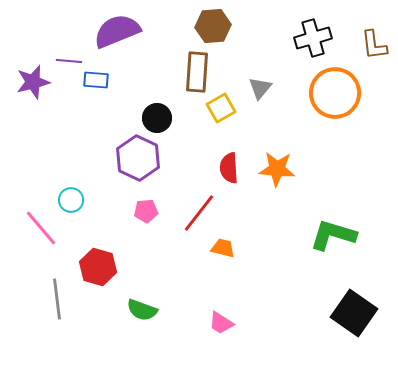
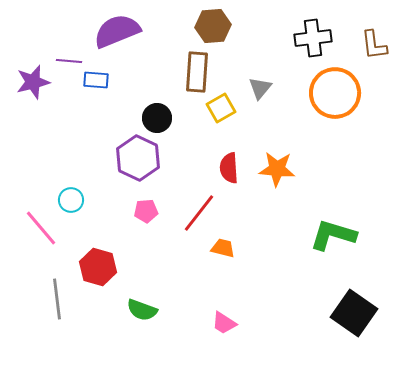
black cross: rotated 9 degrees clockwise
pink trapezoid: moved 3 px right
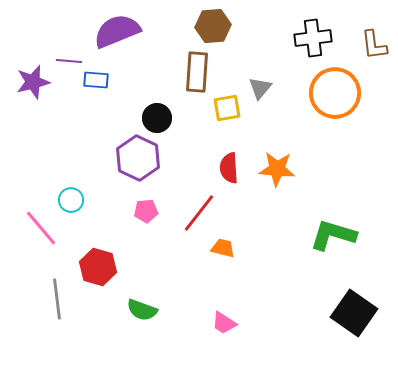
yellow square: moved 6 px right; rotated 20 degrees clockwise
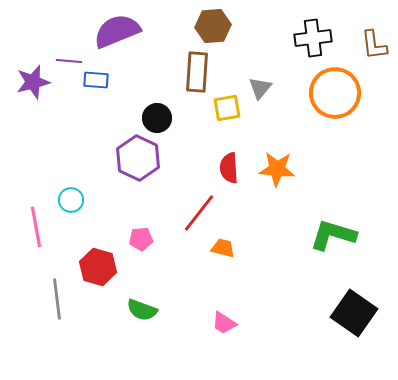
pink pentagon: moved 5 px left, 28 px down
pink line: moved 5 px left, 1 px up; rotated 30 degrees clockwise
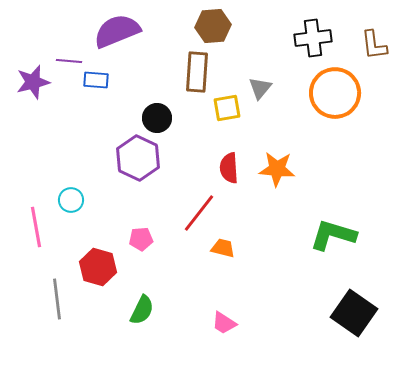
green semicircle: rotated 84 degrees counterclockwise
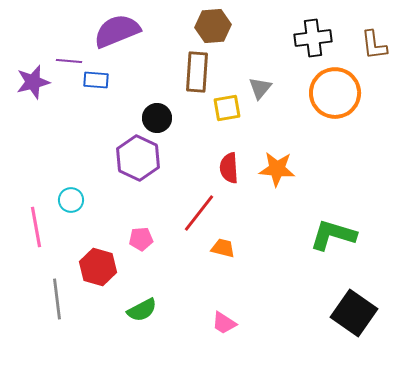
green semicircle: rotated 36 degrees clockwise
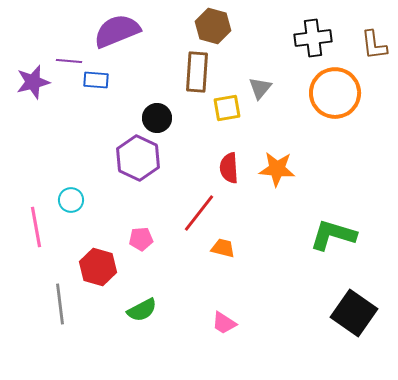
brown hexagon: rotated 20 degrees clockwise
gray line: moved 3 px right, 5 px down
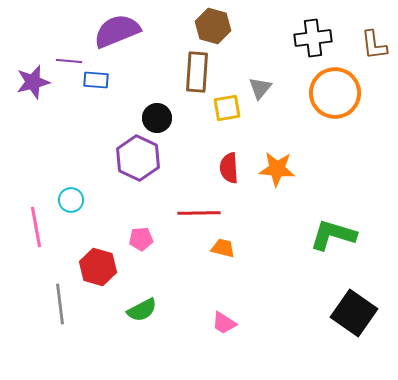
red line: rotated 51 degrees clockwise
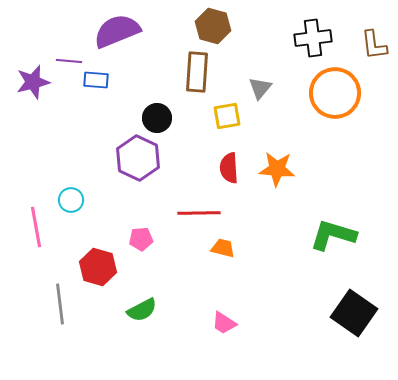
yellow square: moved 8 px down
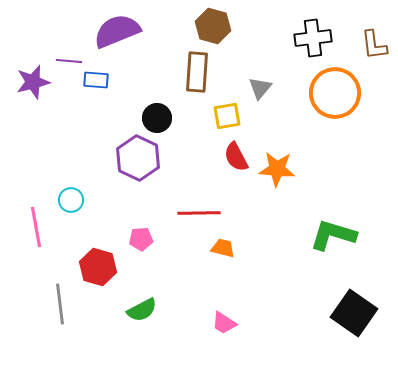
red semicircle: moved 7 px right, 11 px up; rotated 24 degrees counterclockwise
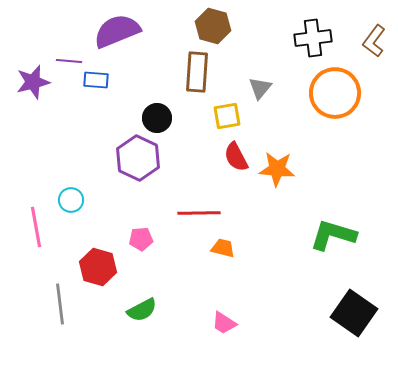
brown L-shape: moved 4 px up; rotated 44 degrees clockwise
